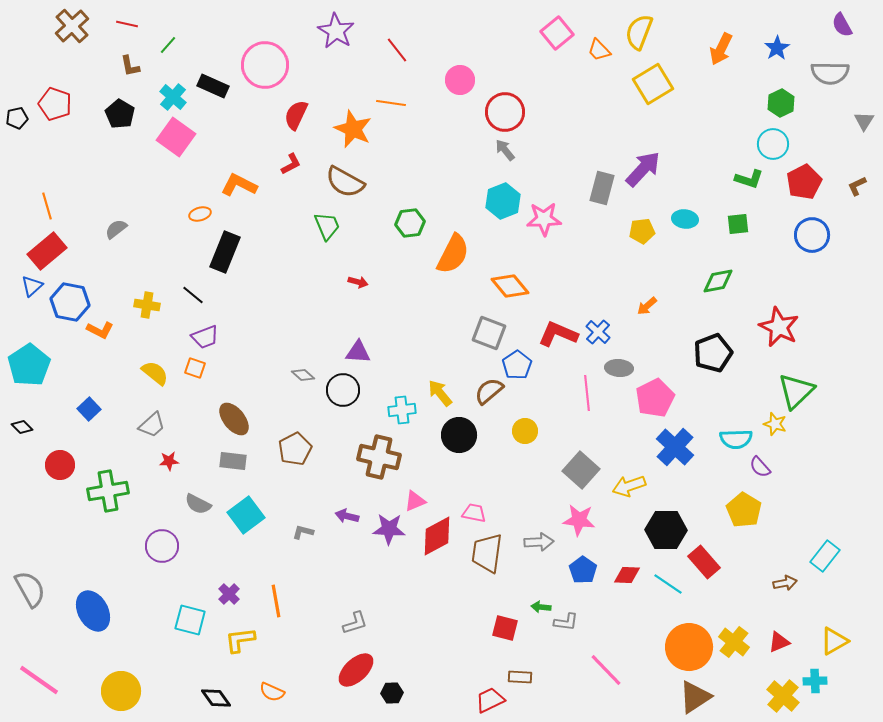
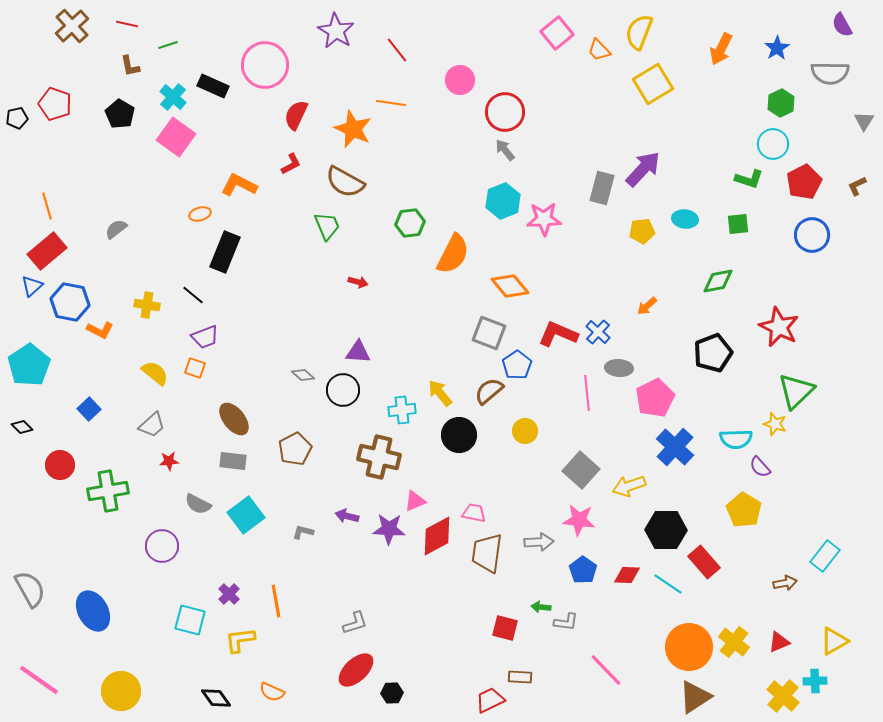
green line at (168, 45): rotated 30 degrees clockwise
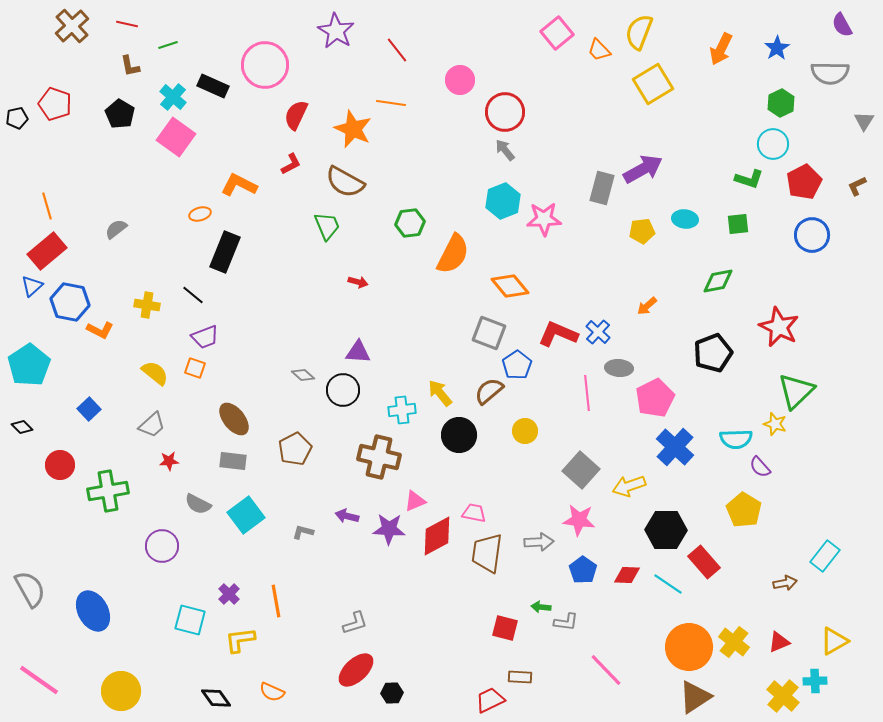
purple arrow at (643, 169): rotated 18 degrees clockwise
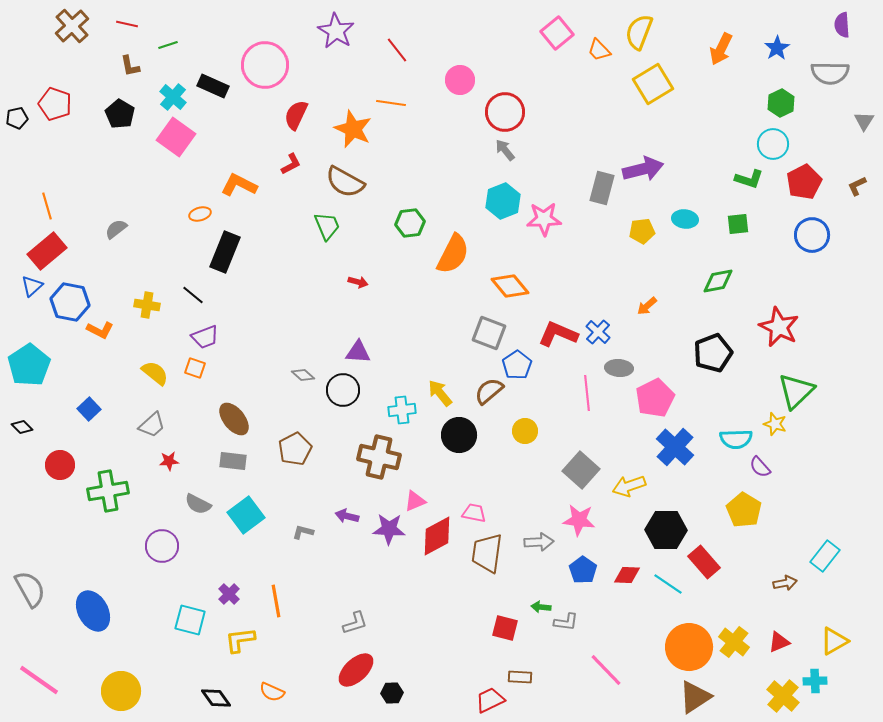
purple semicircle at (842, 25): rotated 25 degrees clockwise
purple arrow at (643, 169): rotated 15 degrees clockwise
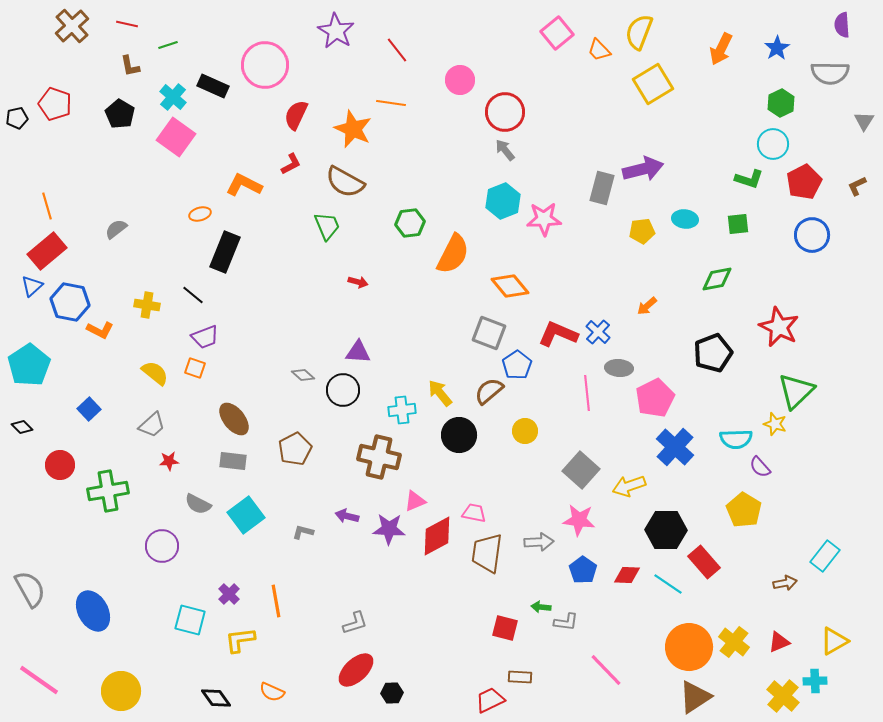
orange L-shape at (239, 185): moved 5 px right
green diamond at (718, 281): moved 1 px left, 2 px up
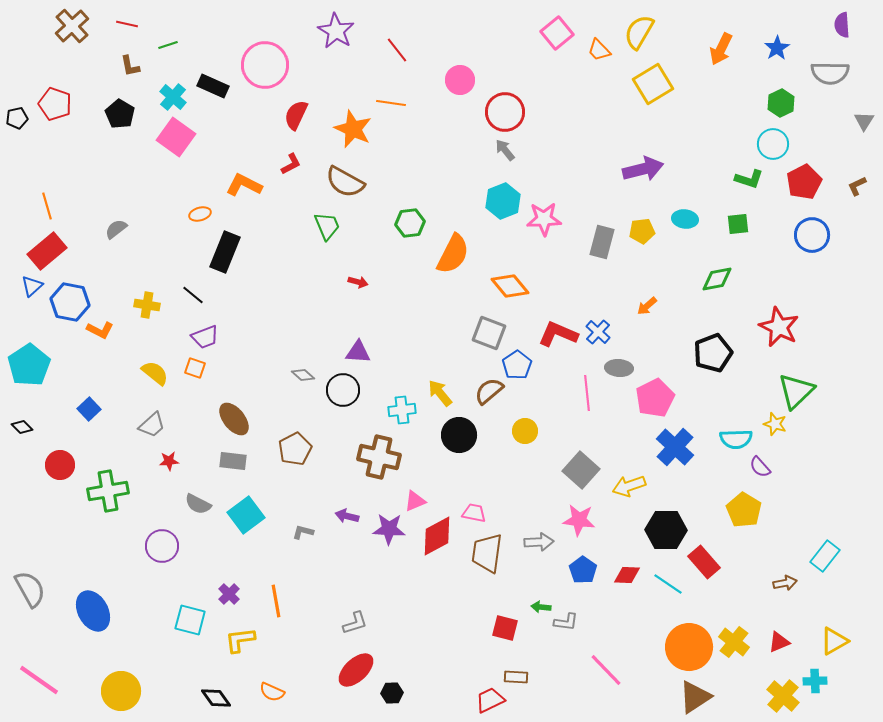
yellow semicircle at (639, 32): rotated 9 degrees clockwise
gray rectangle at (602, 188): moved 54 px down
brown rectangle at (520, 677): moved 4 px left
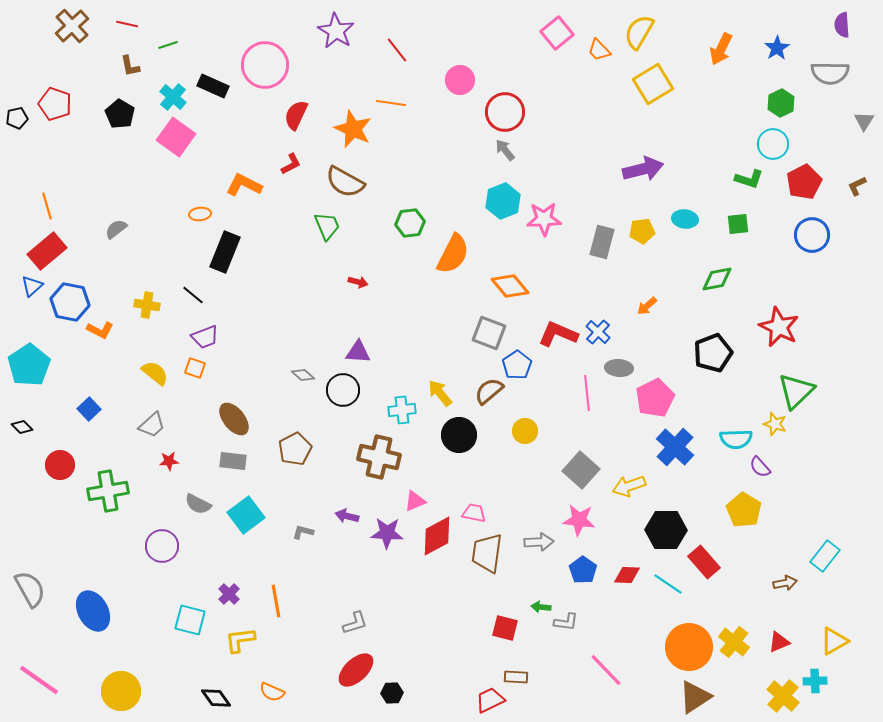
orange ellipse at (200, 214): rotated 10 degrees clockwise
purple star at (389, 529): moved 2 px left, 4 px down
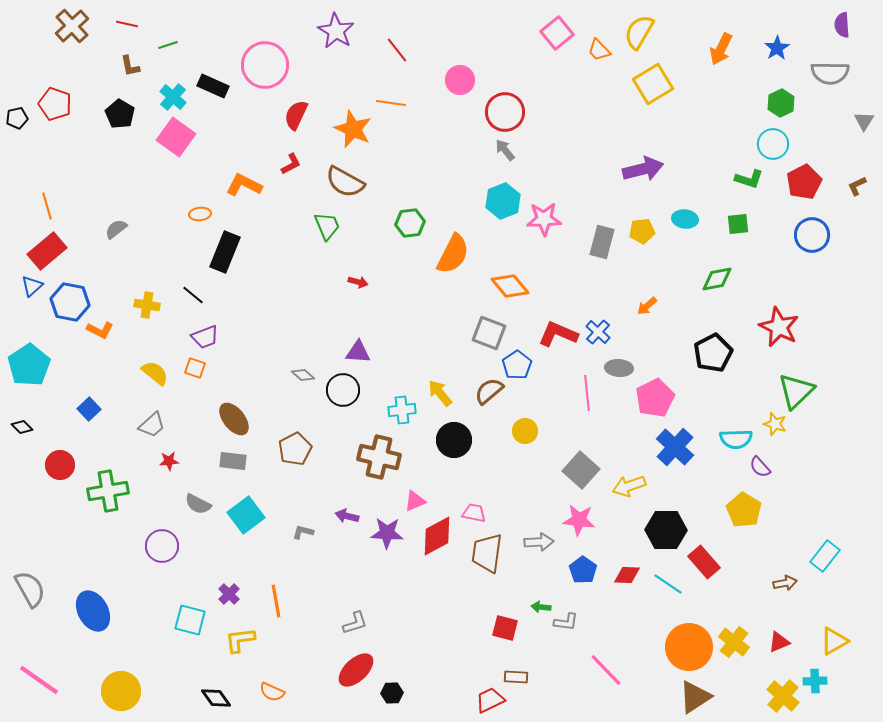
black pentagon at (713, 353): rotated 6 degrees counterclockwise
black circle at (459, 435): moved 5 px left, 5 px down
